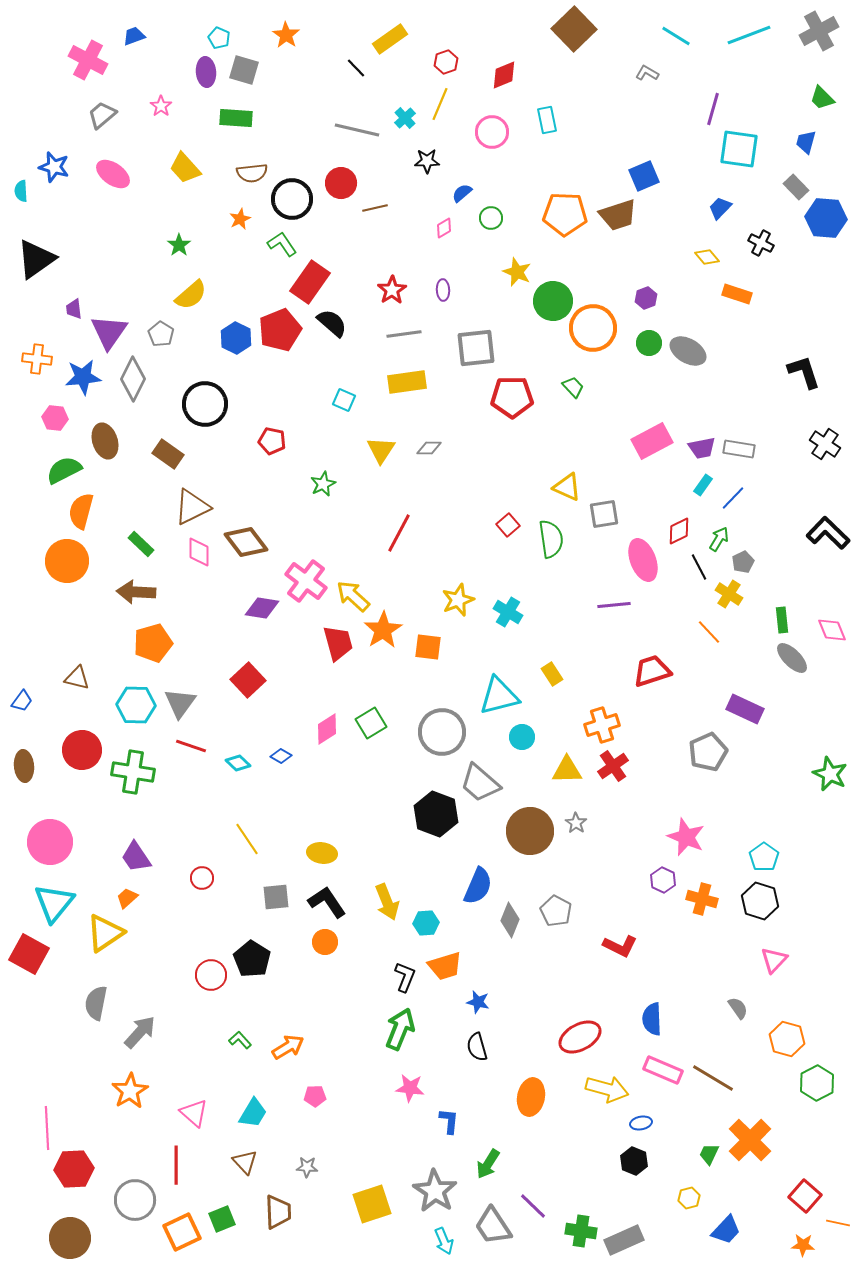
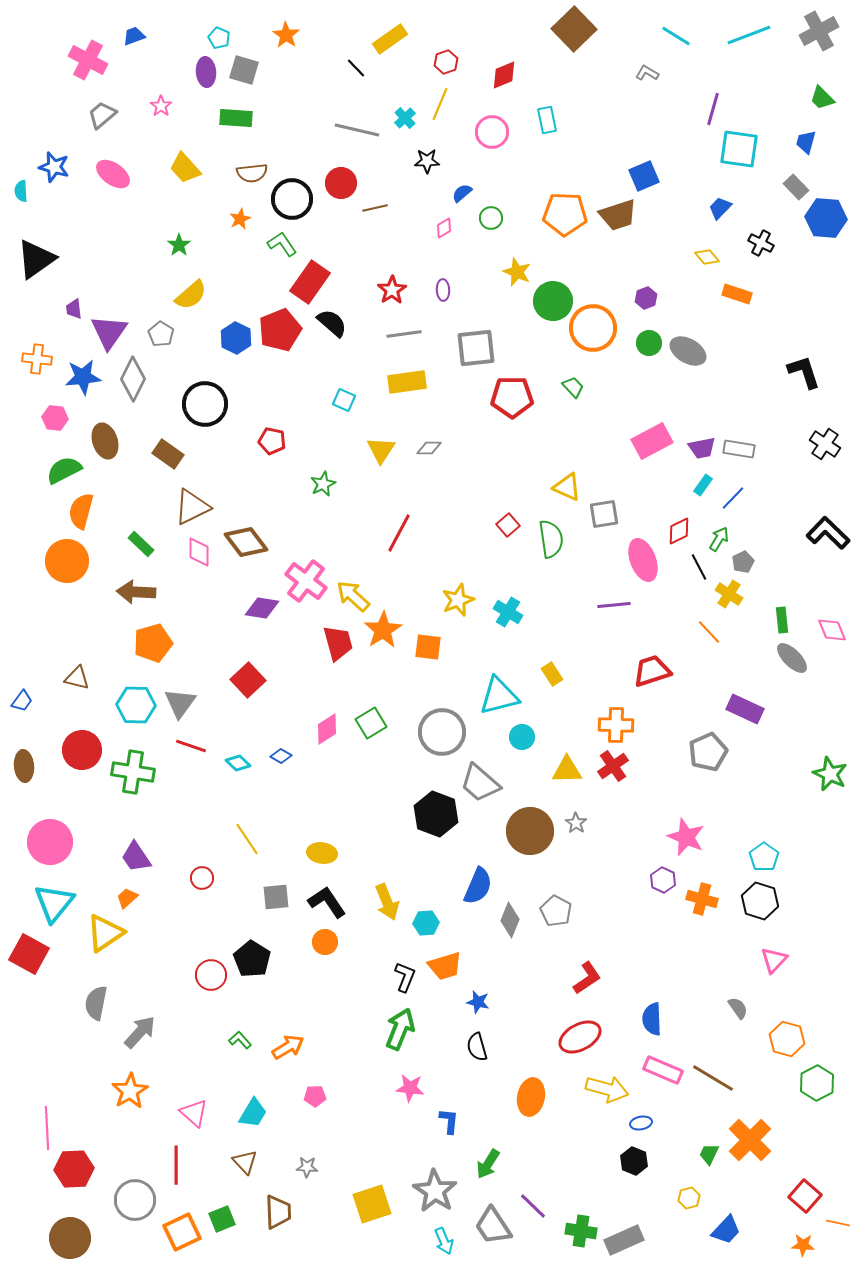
orange cross at (602, 725): moved 14 px right; rotated 20 degrees clockwise
red L-shape at (620, 946): moved 33 px left, 32 px down; rotated 60 degrees counterclockwise
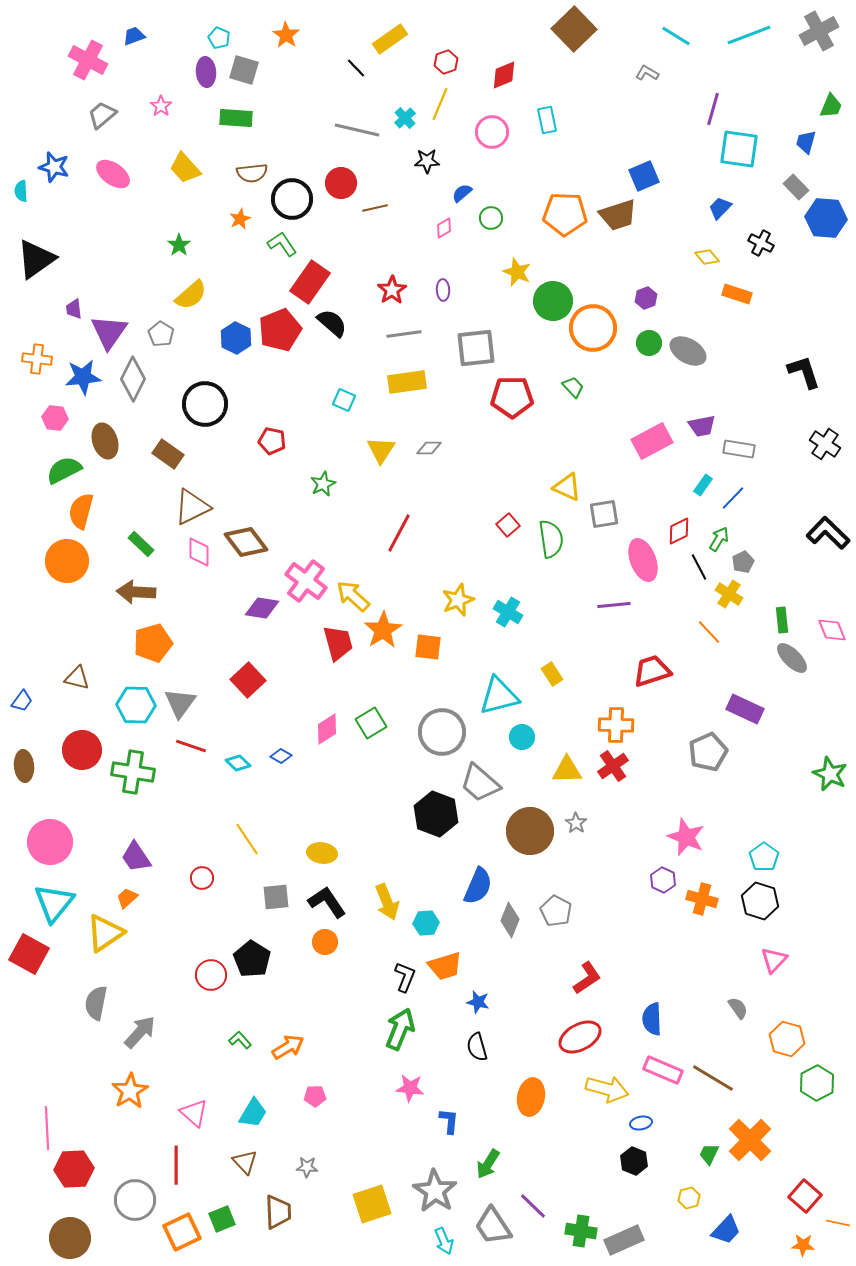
green trapezoid at (822, 98): moved 9 px right, 8 px down; rotated 112 degrees counterclockwise
purple trapezoid at (702, 448): moved 22 px up
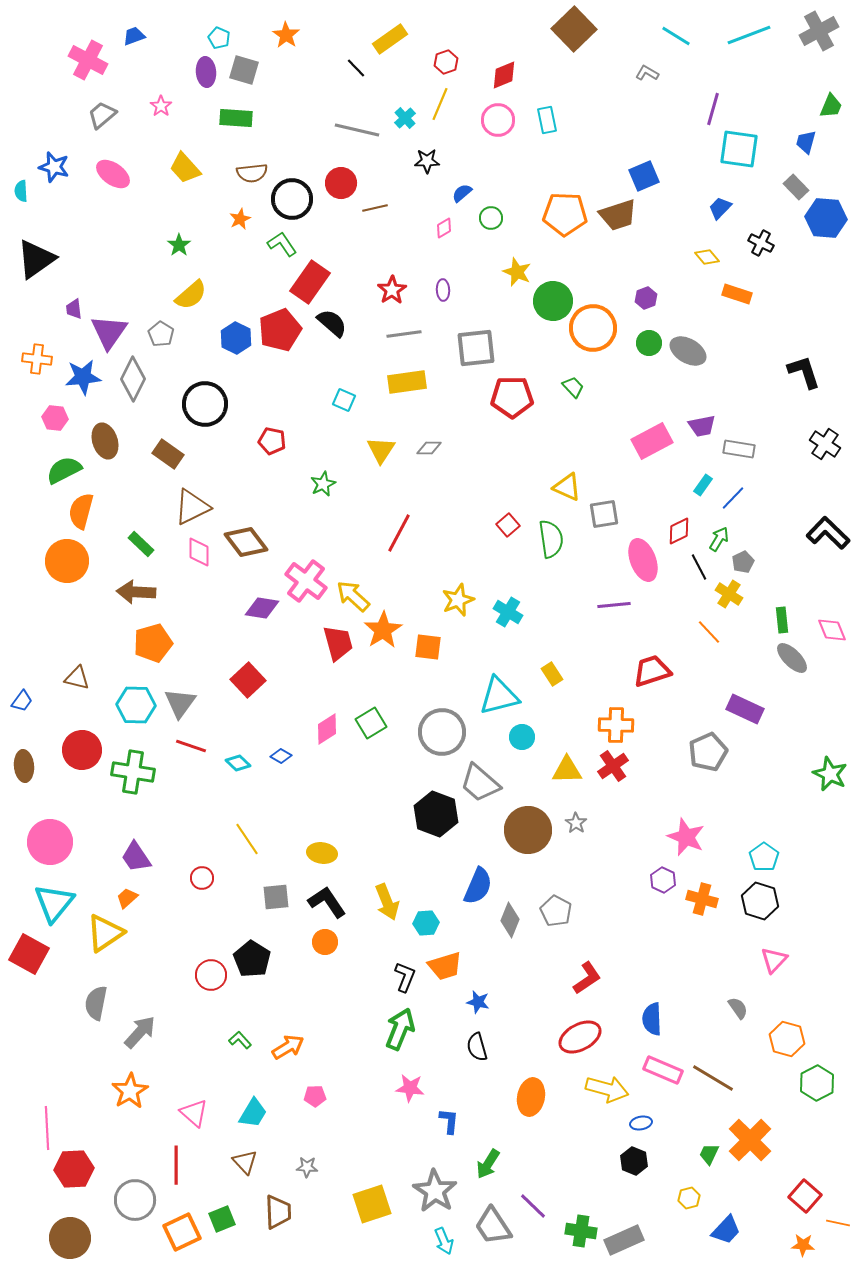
pink circle at (492, 132): moved 6 px right, 12 px up
brown circle at (530, 831): moved 2 px left, 1 px up
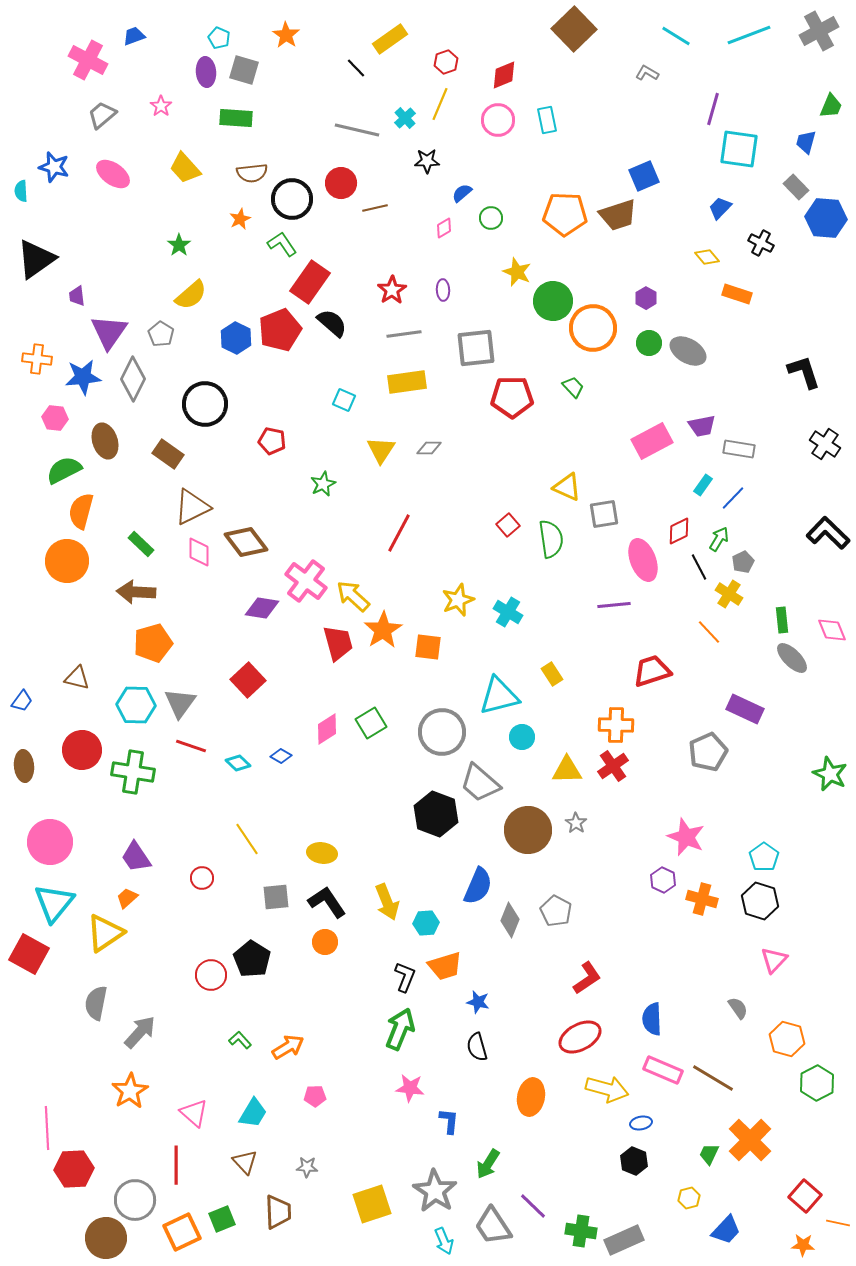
purple hexagon at (646, 298): rotated 10 degrees counterclockwise
purple trapezoid at (74, 309): moved 3 px right, 13 px up
brown circle at (70, 1238): moved 36 px right
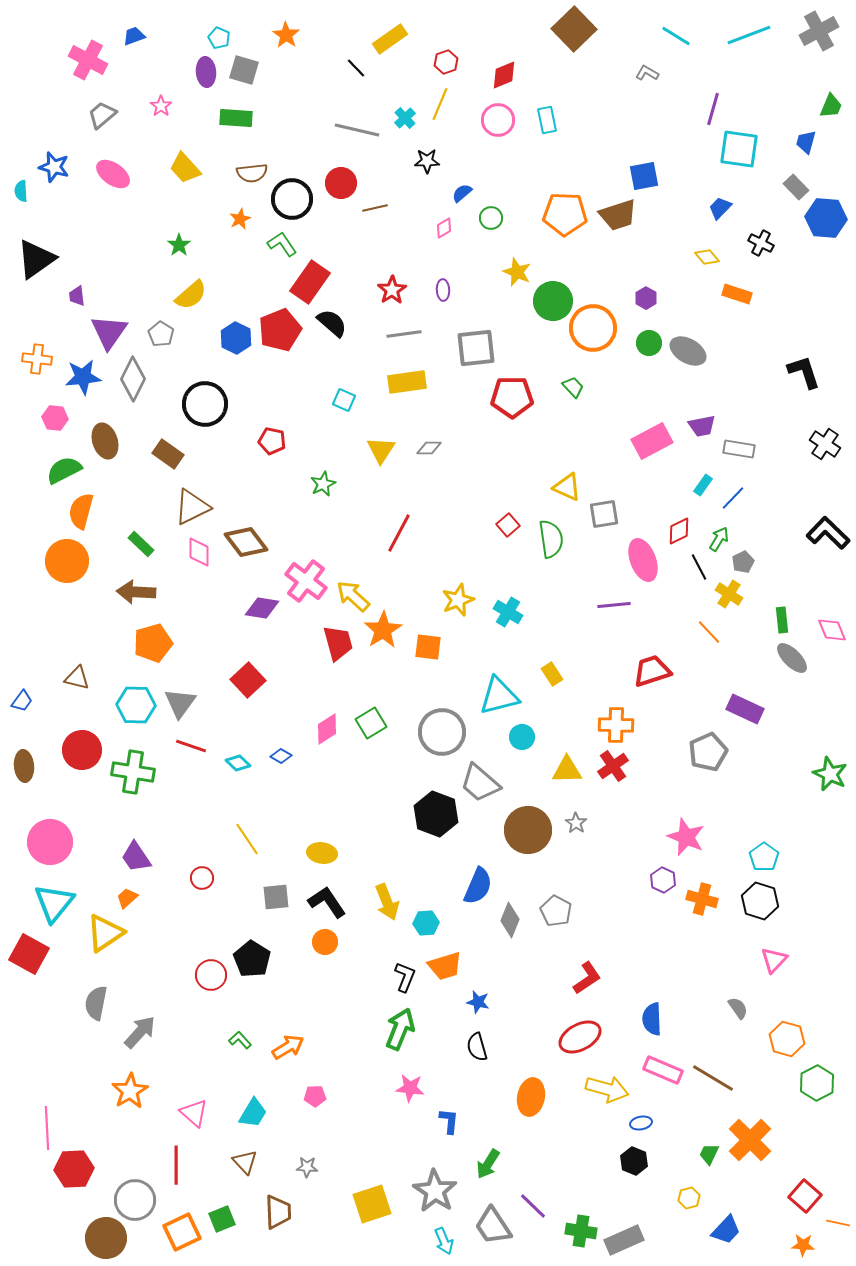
blue square at (644, 176): rotated 12 degrees clockwise
